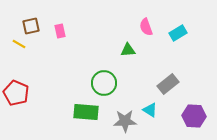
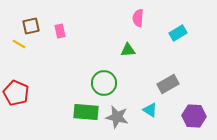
pink semicircle: moved 8 px left, 9 px up; rotated 24 degrees clockwise
gray rectangle: rotated 10 degrees clockwise
gray star: moved 8 px left, 4 px up; rotated 15 degrees clockwise
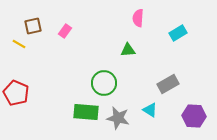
brown square: moved 2 px right
pink rectangle: moved 5 px right; rotated 48 degrees clockwise
gray star: moved 1 px right, 1 px down
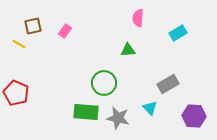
cyan triangle: moved 2 px up; rotated 14 degrees clockwise
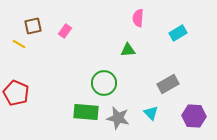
cyan triangle: moved 1 px right, 5 px down
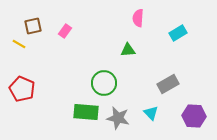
red pentagon: moved 6 px right, 4 px up
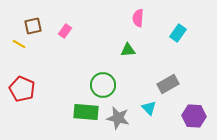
cyan rectangle: rotated 24 degrees counterclockwise
green circle: moved 1 px left, 2 px down
cyan triangle: moved 2 px left, 5 px up
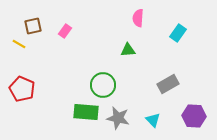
cyan triangle: moved 4 px right, 12 px down
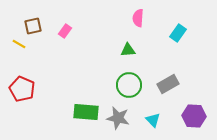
green circle: moved 26 px right
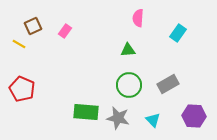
brown square: rotated 12 degrees counterclockwise
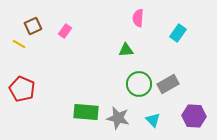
green triangle: moved 2 px left
green circle: moved 10 px right, 1 px up
